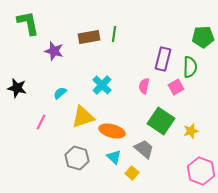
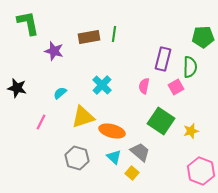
gray trapezoid: moved 4 px left, 3 px down
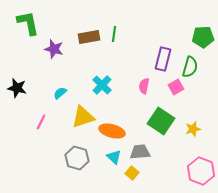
purple star: moved 2 px up
green semicircle: rotated 15 degrees clockwise
yellow star: moved 2 px right, 2 px up
gray trapezoid: rotated 45 degrees counterclockwise
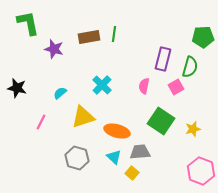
orange ellipse: moved 5 px right
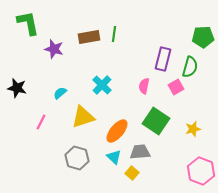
green square: moved 5 px left
orange ellipse: rotated 65 degrees counterclockwise
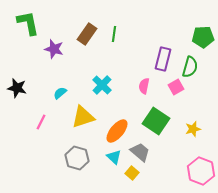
brown rectangle: moved 2 px left, 3 px up; rotated 45 degrees counterclockwise
gray trapezoid: rotated 45 degrees clockwise
